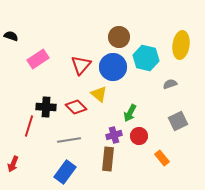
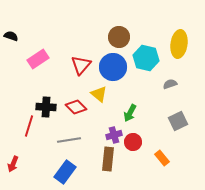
yellow ellipse: moved 2 px left, 1 px up
red circle: moved 6 px left, 6 px down
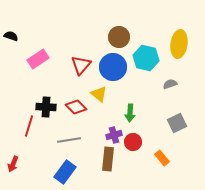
green arrow: rotated 24 degrees counterclockwise
gray square: moved 1 px left, 2 px down
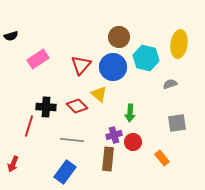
black semicircle: rotated 144 degrees clockwise
red diamond: moved 1 px right, 1 px up
gray square: rotated 18 degrees clockwise
gray line: moved 3 px right; rotated 15 degrees clockwise
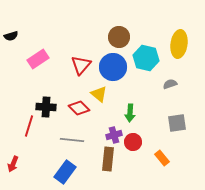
red diamond: moved 2 px right, 2 px down
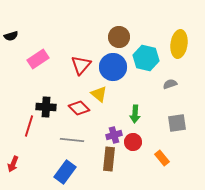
green arrow: moved 5 px right, 1 px down
brown rectangle: moved 1 px right
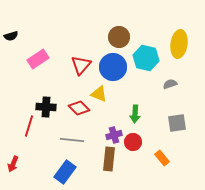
yellow triangle: rotated 18 degrees counterclockwise
